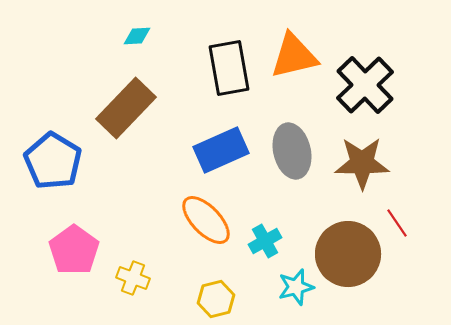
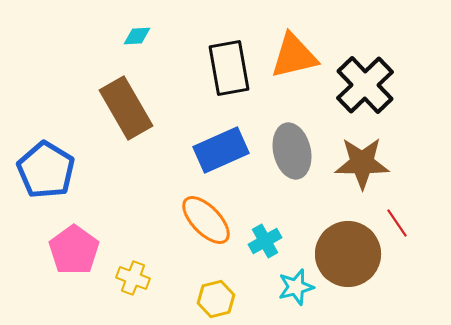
brown rectangle: rotated 74 degrees counterclockwise
blue pentagon: moved 7 px left, 9 px down
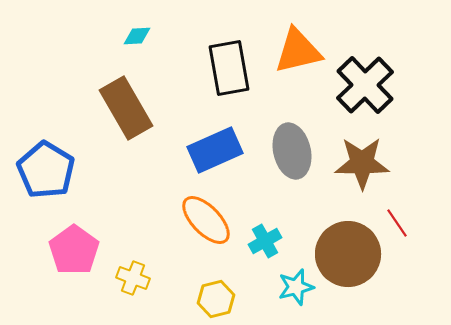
orange triangle: moved 4 px right, 5 px up
blue rectangle: moved 6 px left
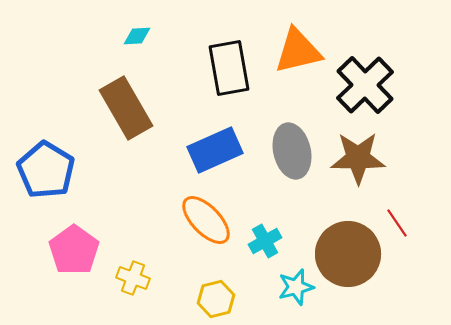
brown star: moved 4 px left, 5 px up
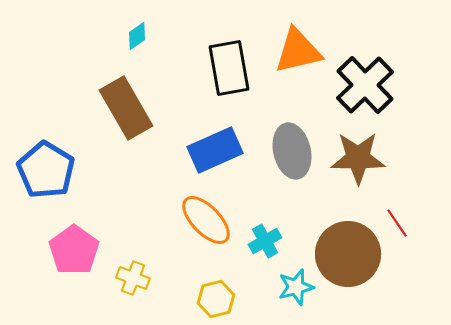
cyan diamond: rotated 32 degrees counterclockwise
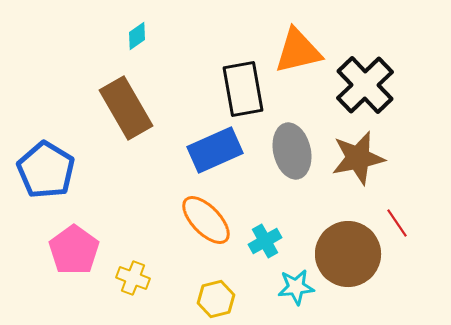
black rectangle: moved 14 px right, 21 px down
brown star: rotated 12 degrees counterclockwise
cyan star: rotated 9 degrees clockwise
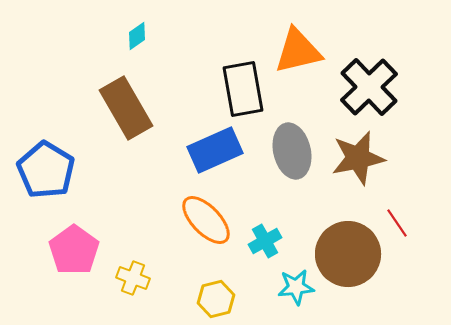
black cross: moved 4 px right, 2 px down
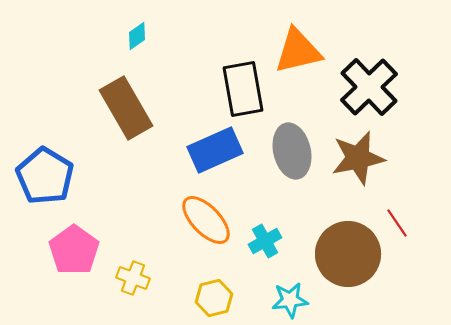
blue pentagon: moved 1 px left, 6 px down
cyan star: moved 6 px left, 13 px down
yellow hexagon: moved 2 px left, 1 px up
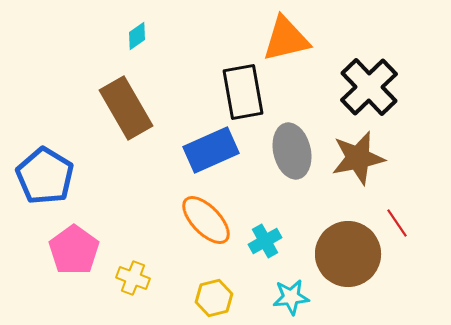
orange triangle: moved 12 px left, 12 px up
black rectangle: moved 3 px down
blue rectangle: moved 4 px left
cyan star: moved 1 px right, 3 px up
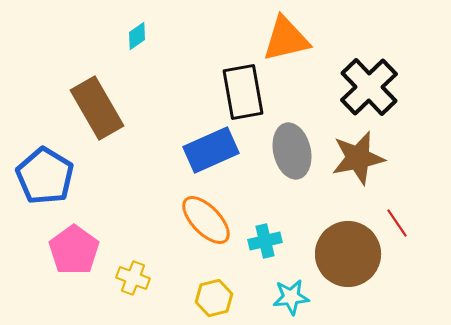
brown rectangle: moved 29 px left
cyan cross: rotated 16 degrees clockwise
